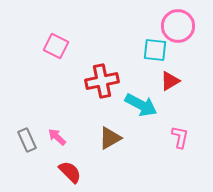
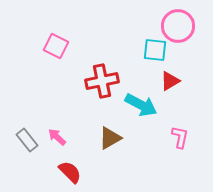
gray rectangle: rotated 15 degrees counterclockwise
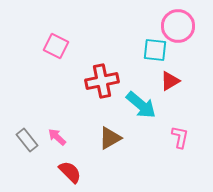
cyan arrow: rotated 12 degrees clockwise
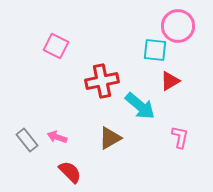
cyan arrow: moved 1 px left, 1 px down
pink arrow: rotated 24 degrees counterclockwise
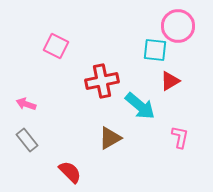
pink arrow: moved 31 px left, 33 px up
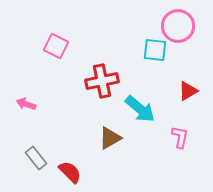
red triangle: moved 18 px right, 10 px down
cyan arrow: moved 3 px down
gray rectangle: moved 9 px right, 18 px down
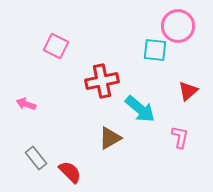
red triangle: rotated 10 degrees counterclockwise
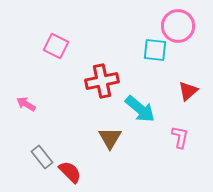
pink arrow: rotated 12 degrees clockwise
brown triangle: rotated 30 degrees counterclockwise
gray rectangle: moved 6 px right, 1 px up
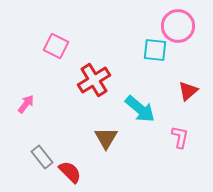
red cross: moved 8 px left, 1 px up; rotated 20 degrees counterclockwise
pink arrow: rotated 96 degrees clockwise
brown triangle: moved 4 px left
